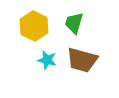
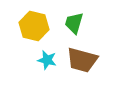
yellow hexagon: rotated 12 degrees counterclockwise
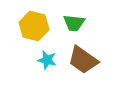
green trapezoid: rotated 100 degrees counterclockwise
brown trapezoid: moved 1 px right; rotated 20 degrees clockwise
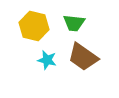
brown trapezoid: moved 3 px up
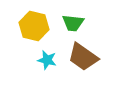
green trapezoid: moved 1 px left
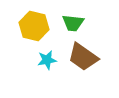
cyan star: rotated 24 degrees counterclockwise
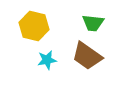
green trapezoid: moved 20 px right
brown trapezoid: moved 4 px right, 1 px up
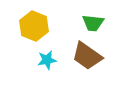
yellow hexagon: rotated 8 degrees clockwise
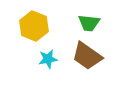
green trapezoid: moved 4 px left
cyan star: moved 1 px right, 1 px up
